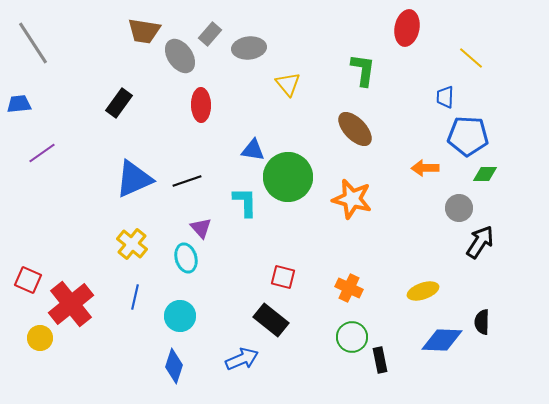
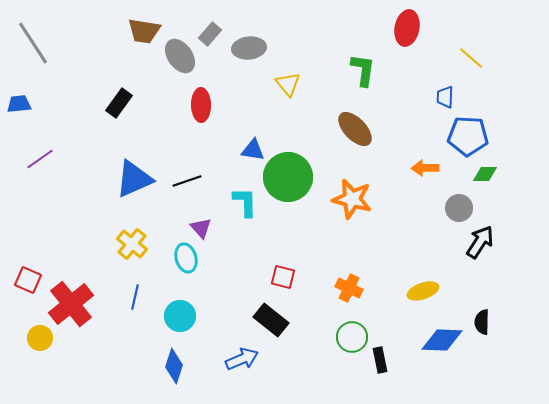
purple line at (42, 153): moved 2 px left, 6 px down
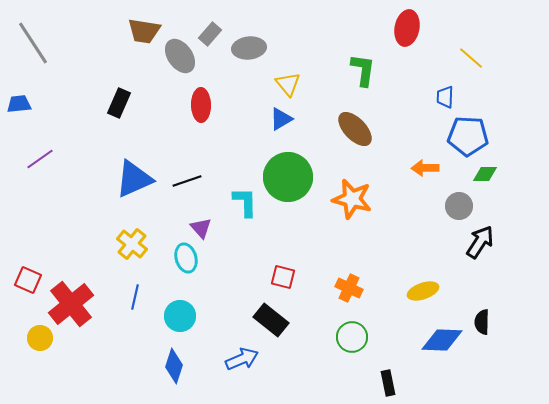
black rectangle at (119, 103): rotated 12 degrees counterclockwise
blue triangle at (253, 150): moved 28 px right, 31 px up; rotated 40 degrees counterclockwise
gray circle at (459, 208): moved 2 px up
black rectangle at (380, 360): moved 8 px right, 23 px down
